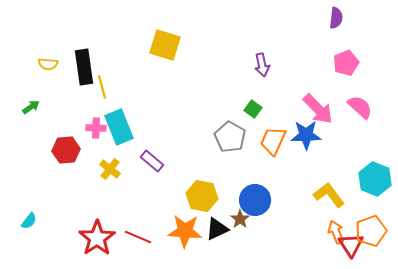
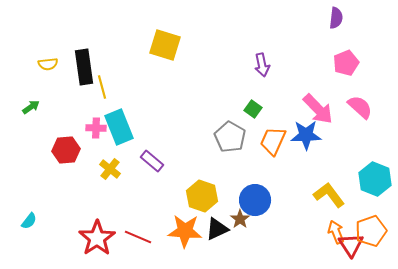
yellow semicircle: rotated 12 degrees counterclockwise
yellow hexagon: rotated 8 degrees clockwise
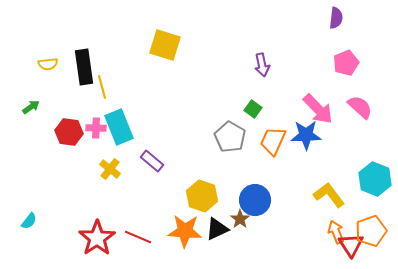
red hexagon: moved 3 px right, 18 px up; rotated 12 degrees clockwise
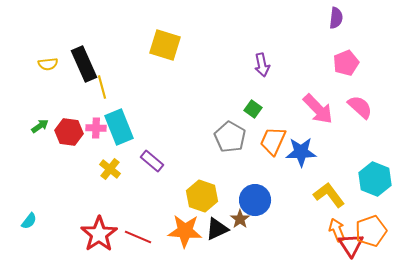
black rectangle: moved 3 px up; rotated 16 degrees counterclockwise
green arrow: moved 9 px right, 19 px down
blue star: moved 5 px left, 17 px down
orange arrow: moved 1 px right, 2 px up
red star: moved 2 px right, 4 px up
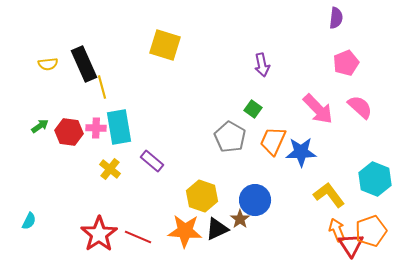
cyan rectangle: rotated 12 degrees clockwise
cyan semicircle: rotated 12 degrees counterclockwise
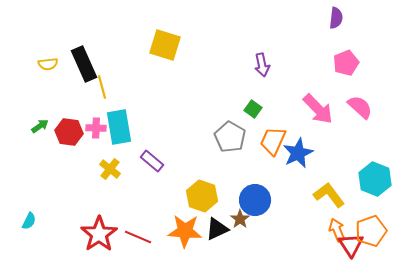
blue star: moved 3 px left, 1 px down; rotated 24 degrees counterclockwise
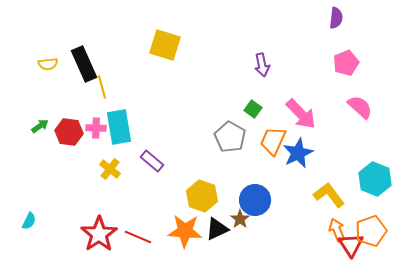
pink arrow: moved 17 px left, 5 px down
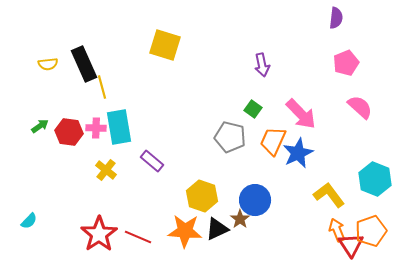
gray pentagon: rotated 16 degrees counterclockwise
yellow cross: moved 4 px left, 1 px down
cyan semicircle: rotated 18 degrees clockwise
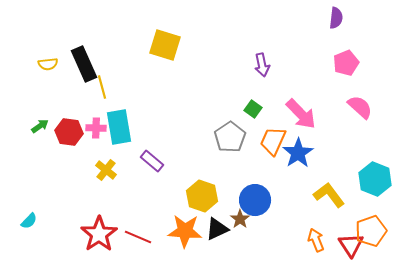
gray pentagon: rotated 24 degrees clockwise
blue star: rotated 8 degrees counterclockwise
orange arrow: moved 21 px left, 10 px down
